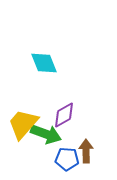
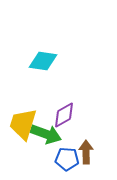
cyan diamond: moved 1 px left, 2 px up; rotated 60 degrees counterclockwise
yellow trapezoid: rotated 24 degrees counterclockwise
brown arrow: moved 1 px down
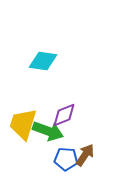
purple diamond: rotated 8 degrees clockwise
green arrow: moved 2 px right, 3 px up
brown arrow: moved 1 px left, 3 px down; rotated 35 degrees clockwise
blue pentagon: moved 1 px left
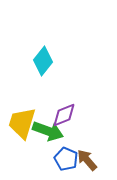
cyan diamond: rotated 60 degrees counterclockwise
yellow trapezoid: moved 1 px left, 1 px up
brown arrow: moved 2 px right, 5 px down; rotated 75 degrees counterclockwise
blue pentagon: rotated 20 degrees clockwise
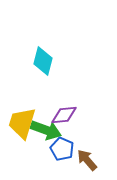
cyan diamond: rotated 24 degrees counterclockwise
purple diamond: rotated 16 degrees clockwise
green arrow: moved 2 px left, 1 px up
blue pentagon: moved 4 px left, 10 px up
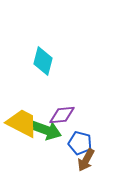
purple diamond: moved 2 px left
yellow trapezoid: rotated 100 degrees clockwise
blue pentagon: moved 18 px right, 6 px up; rotated 10 degrees counterclockwise
brown arrow: moved 1 px left; rotated 110 degrees counterclockwise
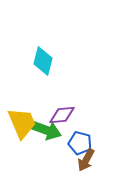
yellow trapezoid: rotated 40 degrees clockwise
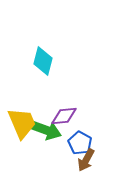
purple diamond: moved 2 px right, 1 px down
blue pentagon: rotated 15 degrees clockwise
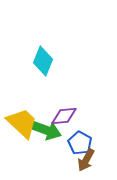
cyan diamond: rotated 8 degrees clockwise
yellow trapezoid: rotated 24 degrees counterclockwise
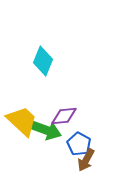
yellow trapezoid: moved 2 px up
blue pentagon: moved 1 px left, 1 px down
